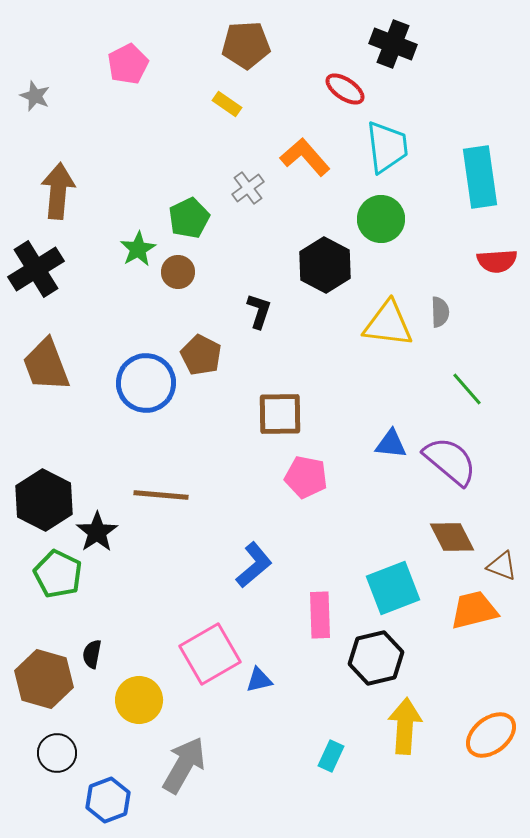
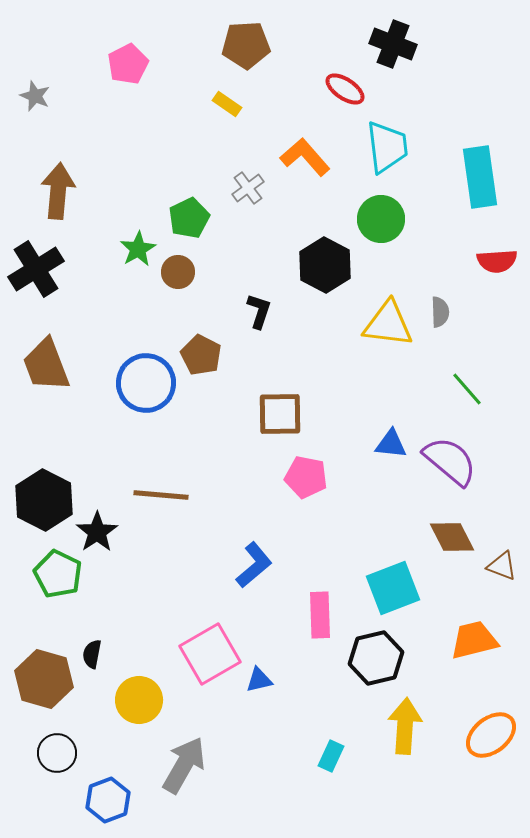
orange trapezoid at (474, 610): moved 30 px down
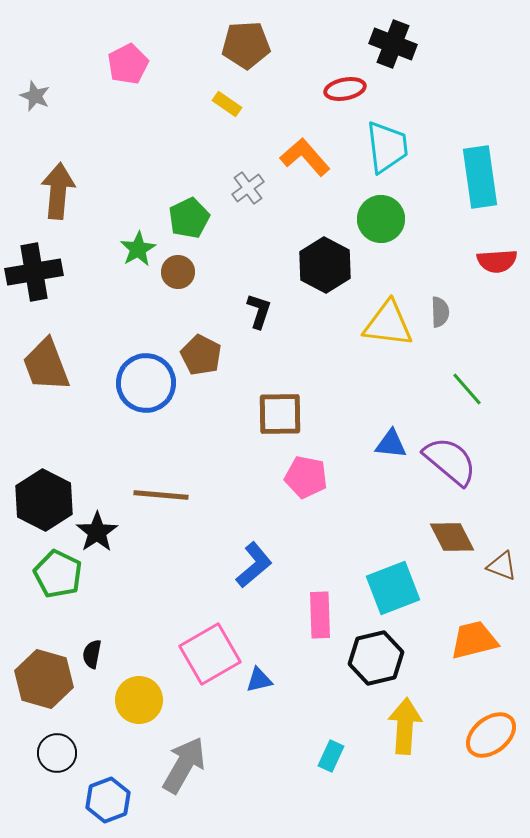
red ellipse at (345, 89): rotated 45 degrees counterclockwise
black cross at (36, 269): moved 2 px left, 3 px down; rotated 22 degrees clockwise
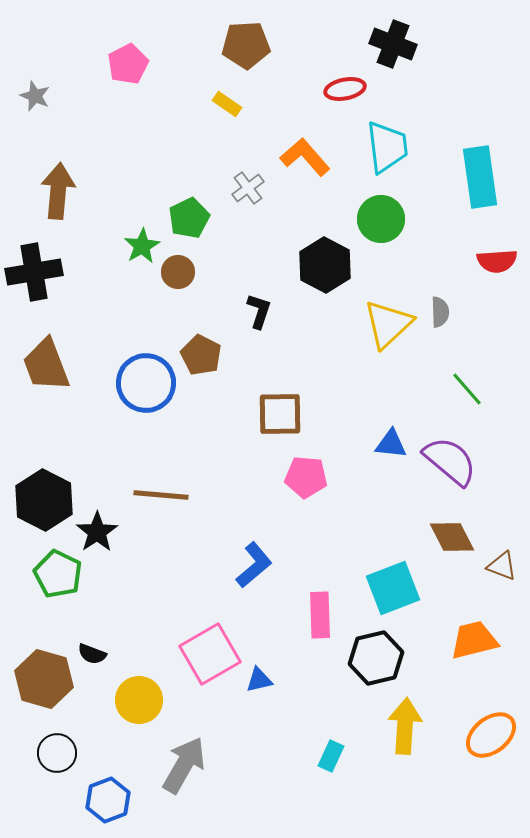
green star at (138, 249): moved 4 px right, 3 px up
yellow triangle at (388, 324): rotated 50 degrees counterclockwise
pink pentagon at (306, 477): rotated 6 degrees counterclockwise
black semicircle at (92, 654): rotated 80 degrees counterclockwise
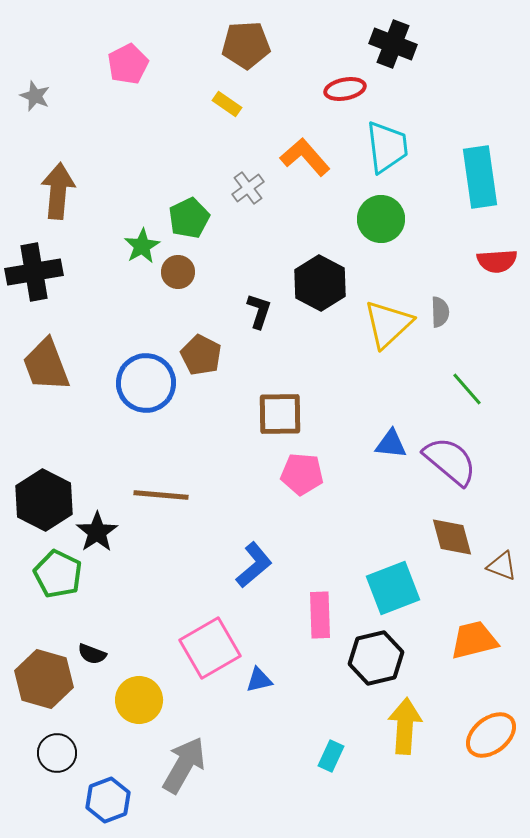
black hexagon at (325, 265): moved 5 px left, 18 px down
pink pentagon at (306, 477): moved 4 px left, 3 px up
brown diamond at (452, 537): rotated 12 degrees clockwise
pink square at (210, 654): moved 6 px up
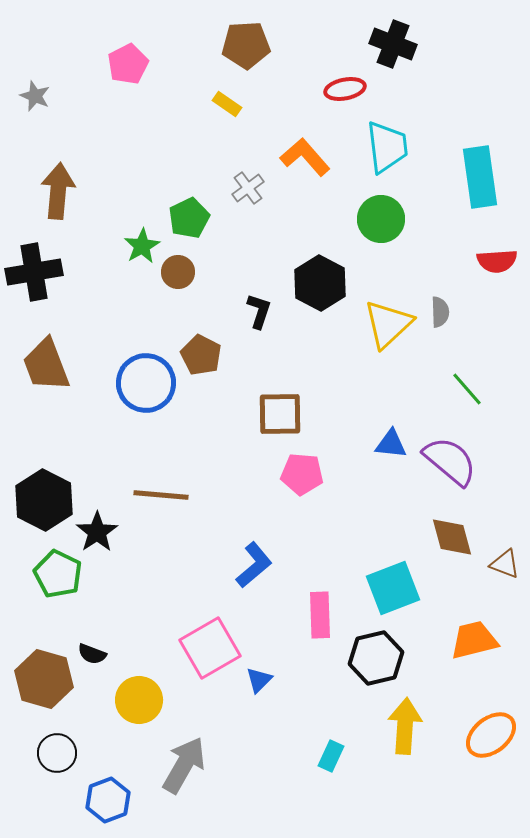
brown triangle at (502, 566): moved 3 px right, 2 px up
blue triangle at (259, 680): rotated 32 degrees counterclockwise
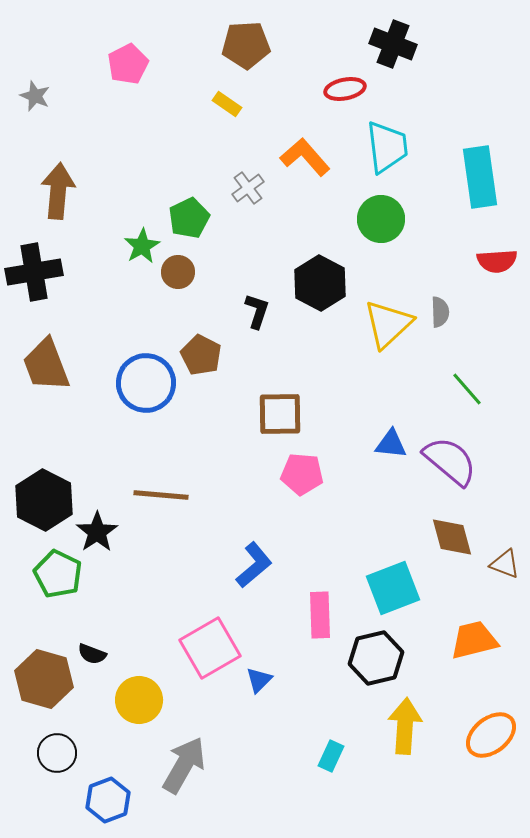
black L-shape at (259, 311): moved 2 px left
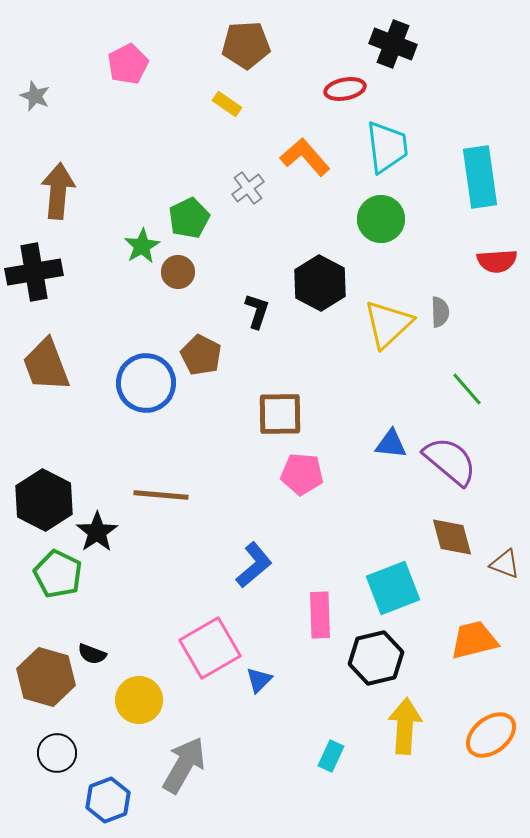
brown hexagon at (44, 679): moved 2 px right, 2 px up
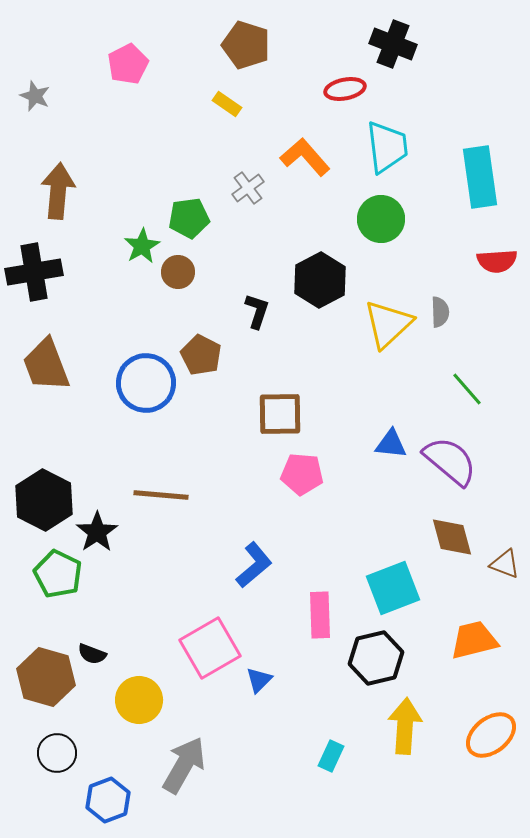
brown pentagon at (246, 45): rotated 21 degrees clockwise
green pentagon at (189, 218): rotated 18 degrees clockwise
black hexagon at (320, 283): moved 3 px up; rotated 4 degrees clockwise
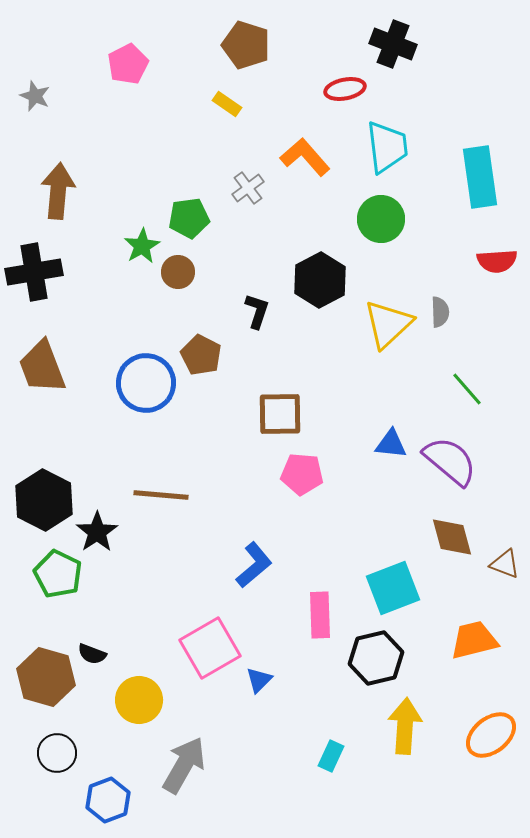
brown trapezoid at (46, 365): moved 4 px left, 2 px down
